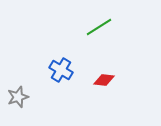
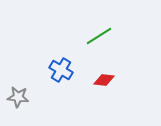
green line: moved 9 px down
gray star: rotated 25 degrees clockwise
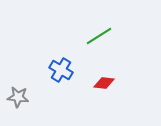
red diamond: moved 3 px down
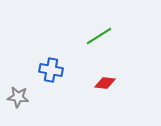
blue cross: moved 10 px left; rotated 20 degrees counterclockwise
red diamond: moved 1 px right
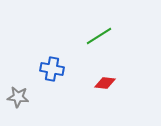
blue cross: moved 1 px right, 1 px up
